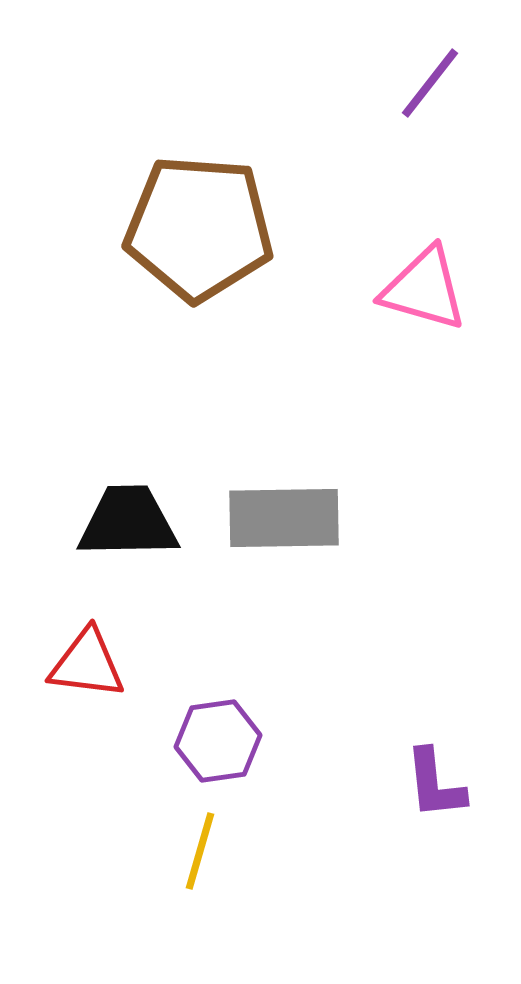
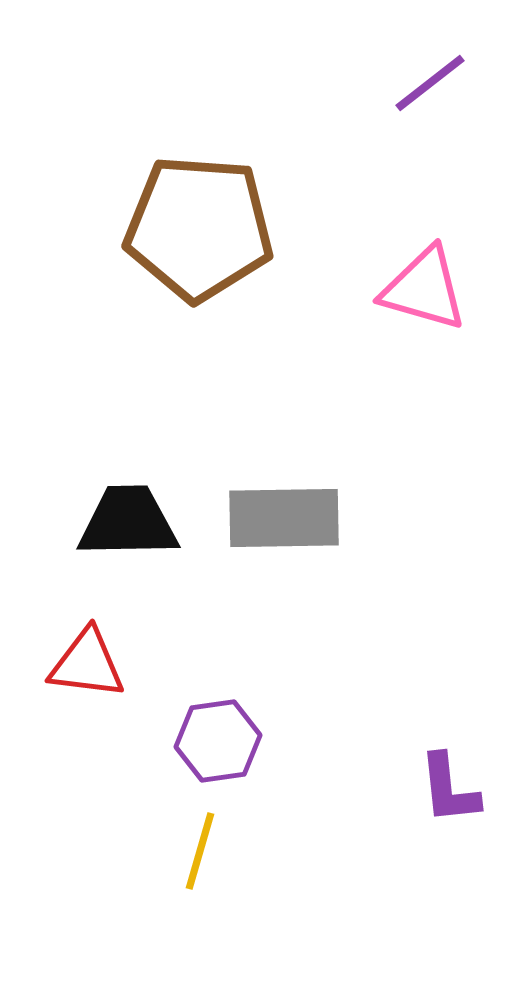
purple line: rotated 14 degrees clockwise
purple L-shape: moved 14 px right, 5 px down
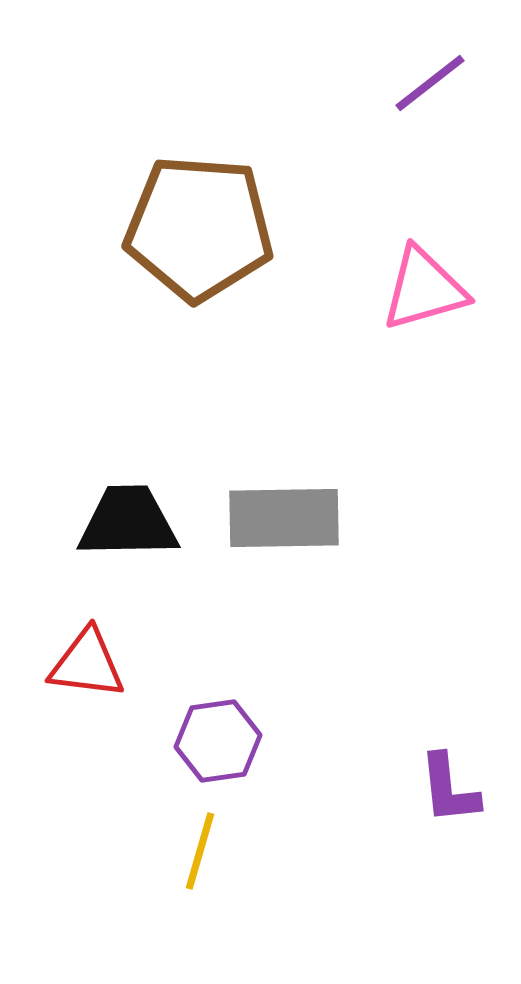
pink triangle: rotated 32 degrees counterclockwise
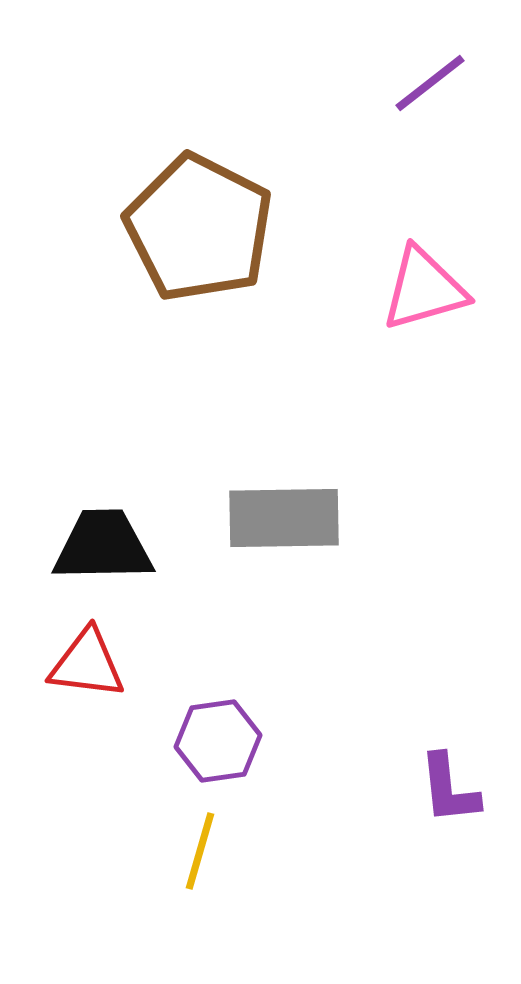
brown pentagon: rotated 23 degrees clockwise
black trapezoid: moved 25 px left, 24 px down
